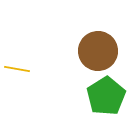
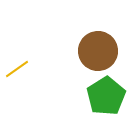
yellow line: rotated 45 degrees counterclockwise
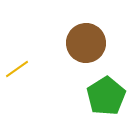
brown circle: moved 12 px left, 8 px up
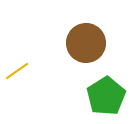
yellow line: moved 2 px down
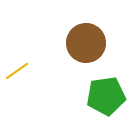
green pentagon: rotated 24 degrees clockwise
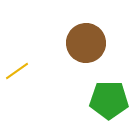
green pentagon: moved 3 px right, 4 px down; rotated 9 degrees clockwise
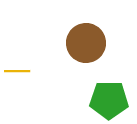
yellow line: rotated 35 degrees clockwise
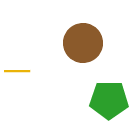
brown circle: moved 3 px left
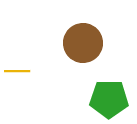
green pentagon: moved 1 px up
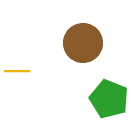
green pentagon: rotated 21 degrees clockwise
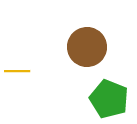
brown circle: moved 4 px right, 4 px down
